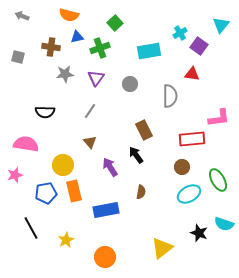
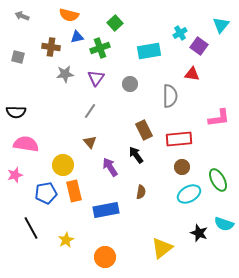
black semicircle: moved 29 px left
red rectangle: moved 13 px left
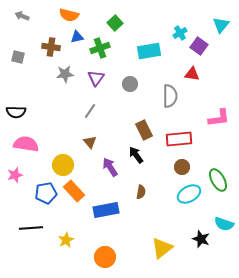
orange rectangle: rotated 30 degrees counterclockwise
black line: rotated 65 degrees counterclockwise
black star: moved 2 px right, 6 px down
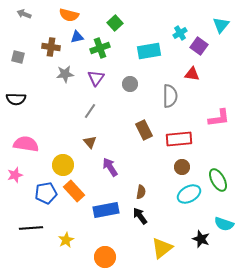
gray arrow: moved 2 px right, 2 px up
black semicircle: moved 13 px up
black arrow: moved 4 px right, 61 px down
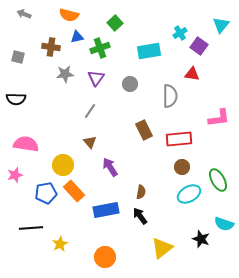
yellow star: moved 6 px left, 4 px down
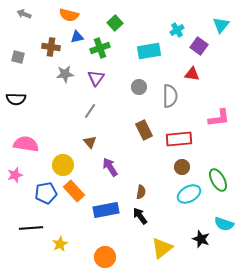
cyan cross: moved 3 px left, 3 px up
gray circle: moved 9 px right, 3 px down
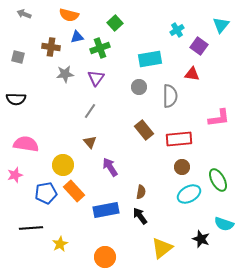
cyan rectangle: moved 1 px right, 8 px down
brown rectangle: rotated 12 degrees counterclockwise
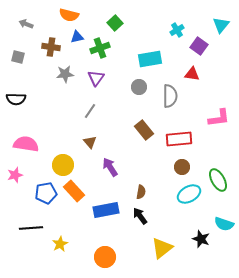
gray arrow: moved 2 px right, 10 px down
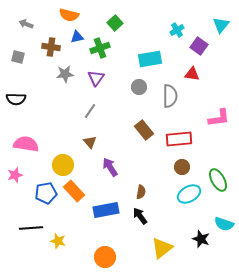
yellow star: moved 2 px left, 3 px up; rotated 28 degrees counterclockwise
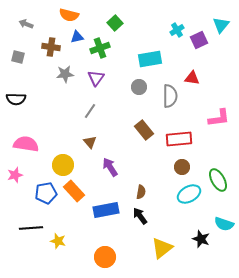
purple square: moved 6 px up; rotated 30 degrees clockwise
red triangle: moved 4 px down
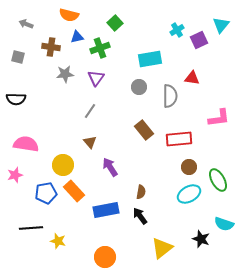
brown circle: moved 7 px right
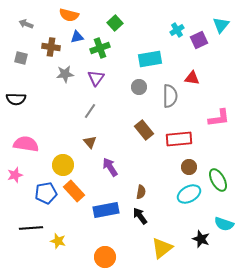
gray square: moved 3 px right, 1 px down
